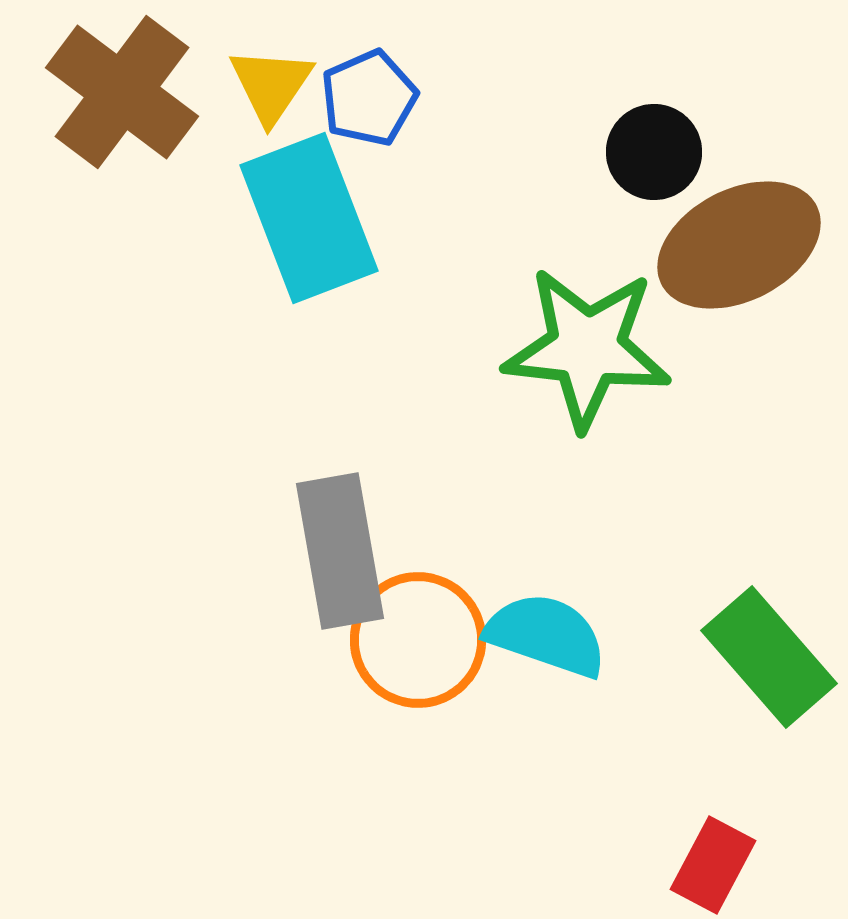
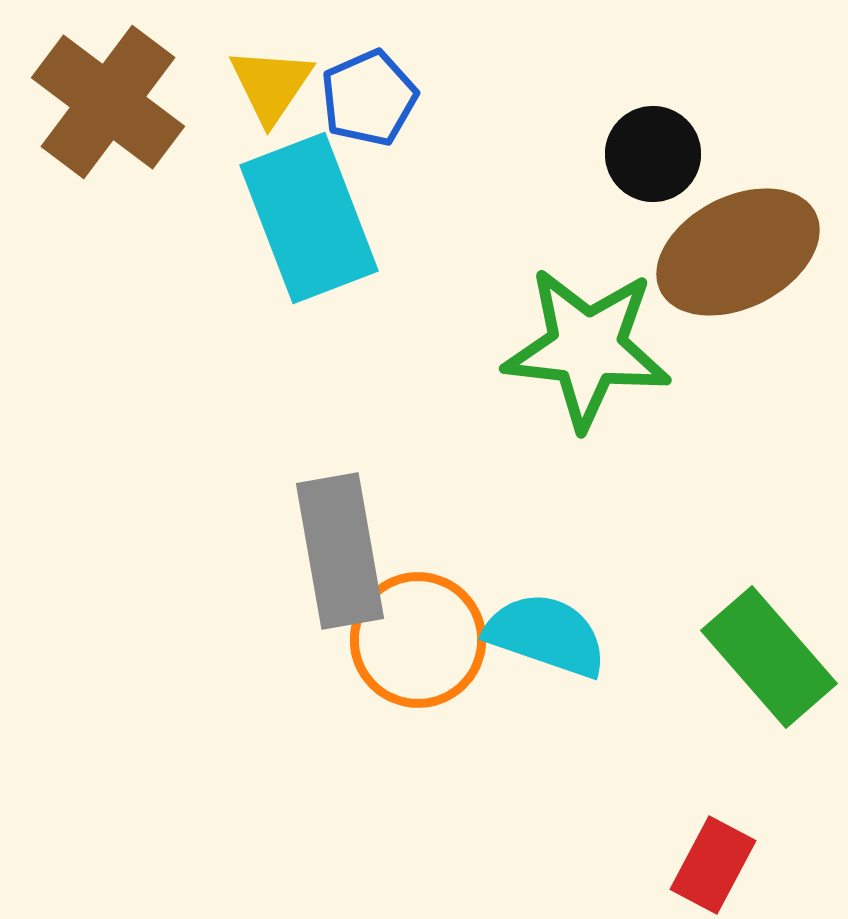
brown cross: moved 14 px left, 10 px down
black circle: moved 1 px left, 2 px down
brown ellipse: moved 1 px left, 7 px down
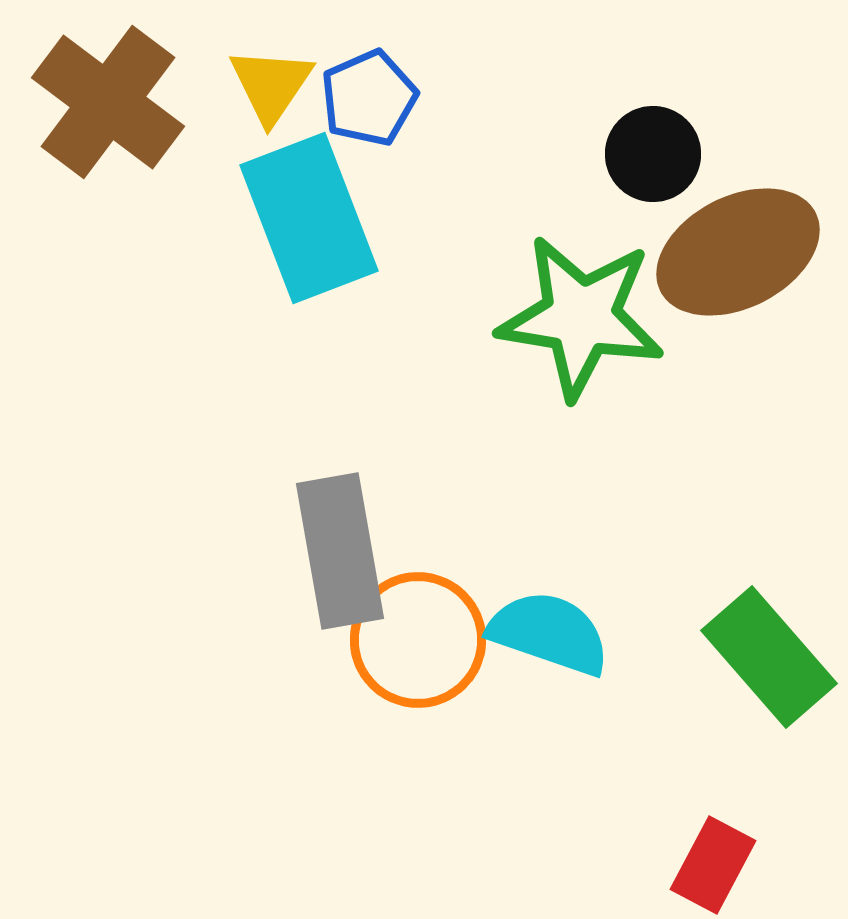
green star: moved 6 px left, 31 px up; rotated 3 degrees clockwise
cyan semicircle: moved 3 px right, 2 px up
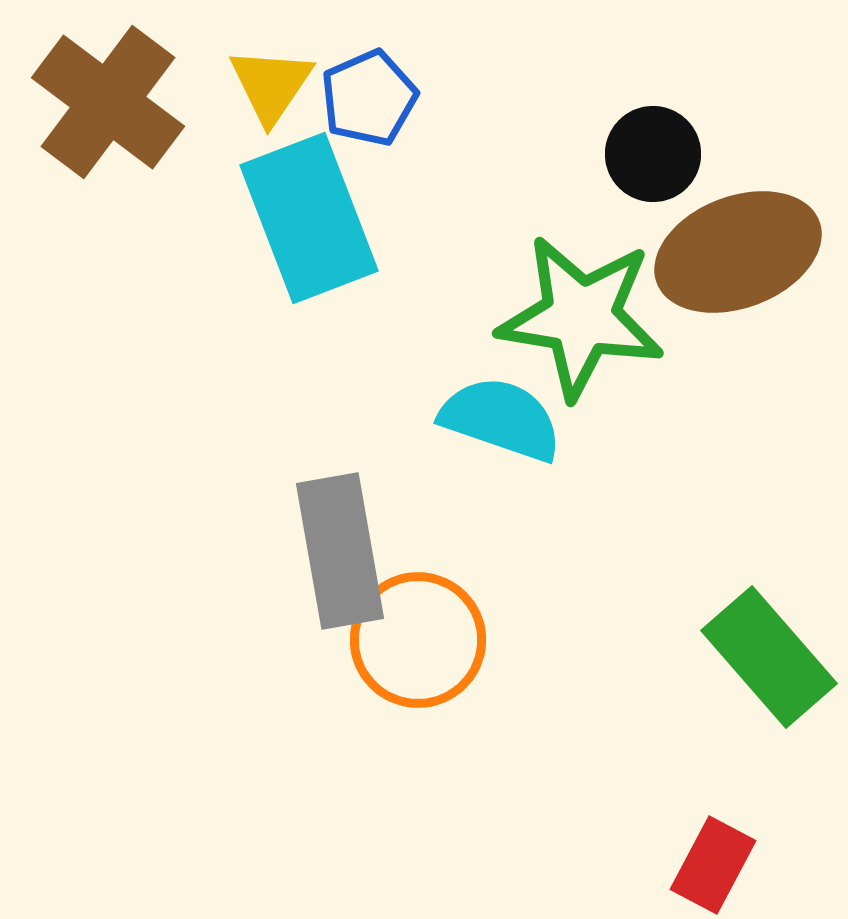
brown ellipse: rotated 6 degrees clockwise
cyan semicircle: moved 48 px left, 214 px up
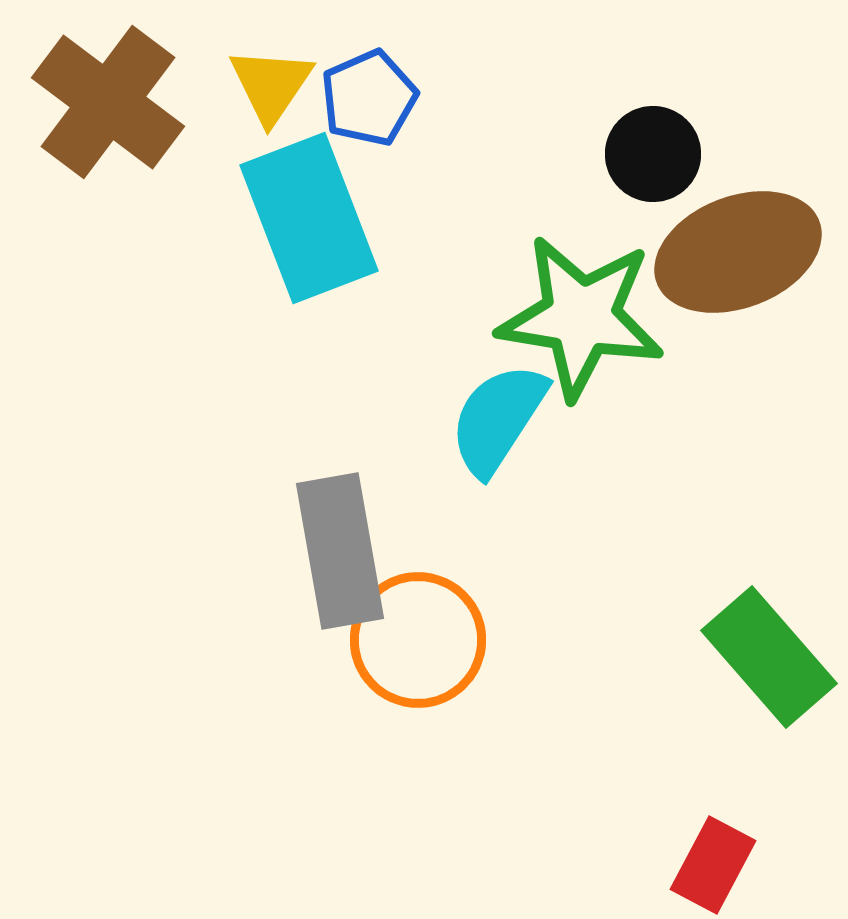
cyan semicircle: moved 3 px left; rotated 76 degrees counterclockwise
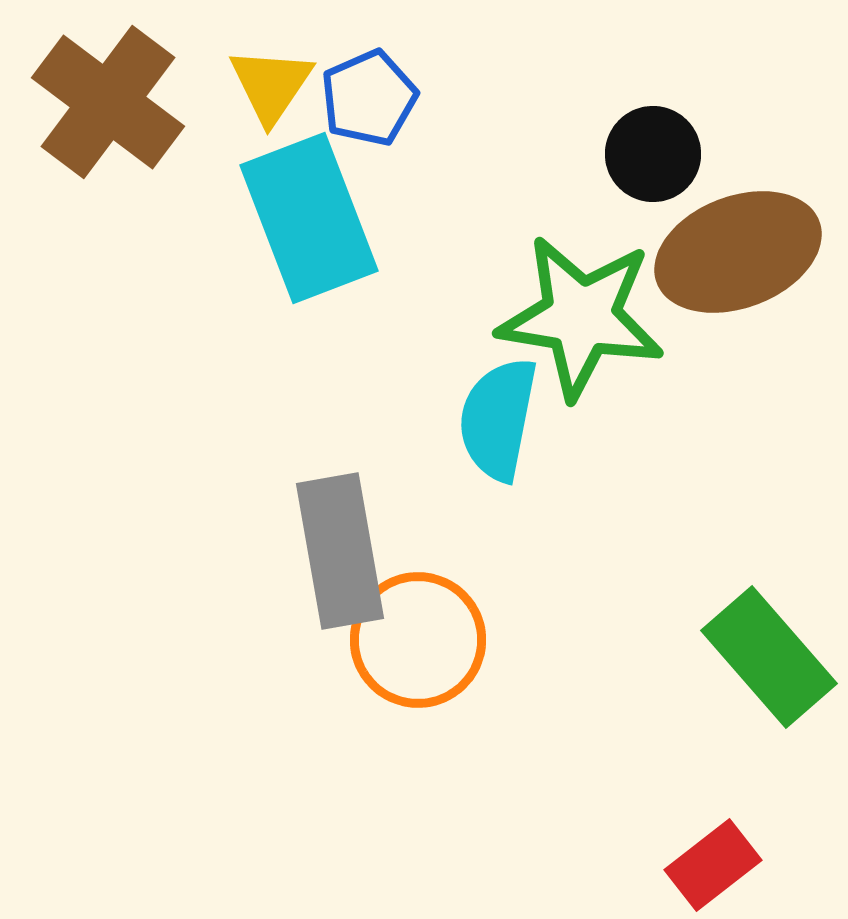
cyan semicircle: rotated 22 degrees counterclockwise
red rectangle: rotated 24 degrees clockwise
